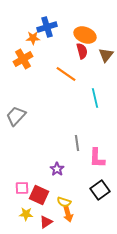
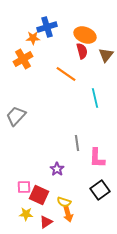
pink square: moved 2 px right, 1 px up
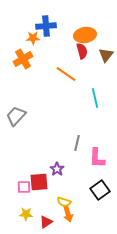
blue cross: moved 1 px left, 1 px up; rotated 12 degrees clockwise
orange ellipse: rotated 30 degrees counterclockwise
gray line: rotated 21 degrees clockwise
red square: moved 13 px up; rotated 30 degrees counterclockwise
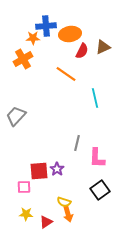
orange ellipse: moved 15 px left, 1 px up
red semicircle: rotated 42 degrees clockwise
brown triangle: moved 3 px left, 8 px up; rotated 28 degrees clockwise
red square: moved 11 px up
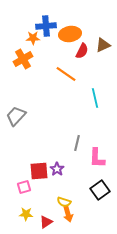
brown triangle: moved 2 px up
pink square: rotated 16 degrees counterclockwise
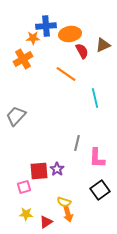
red semicircle: rotated 56 degrees counterclockwise
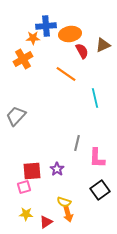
red square: moved 7 px left
